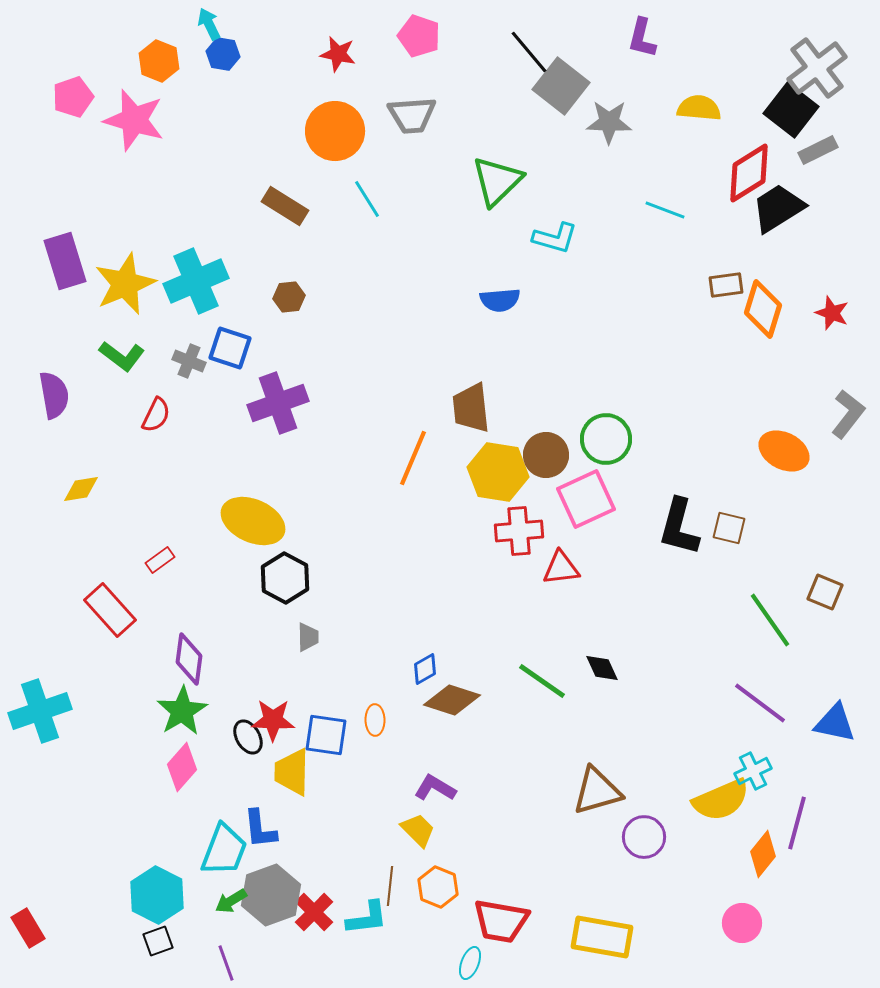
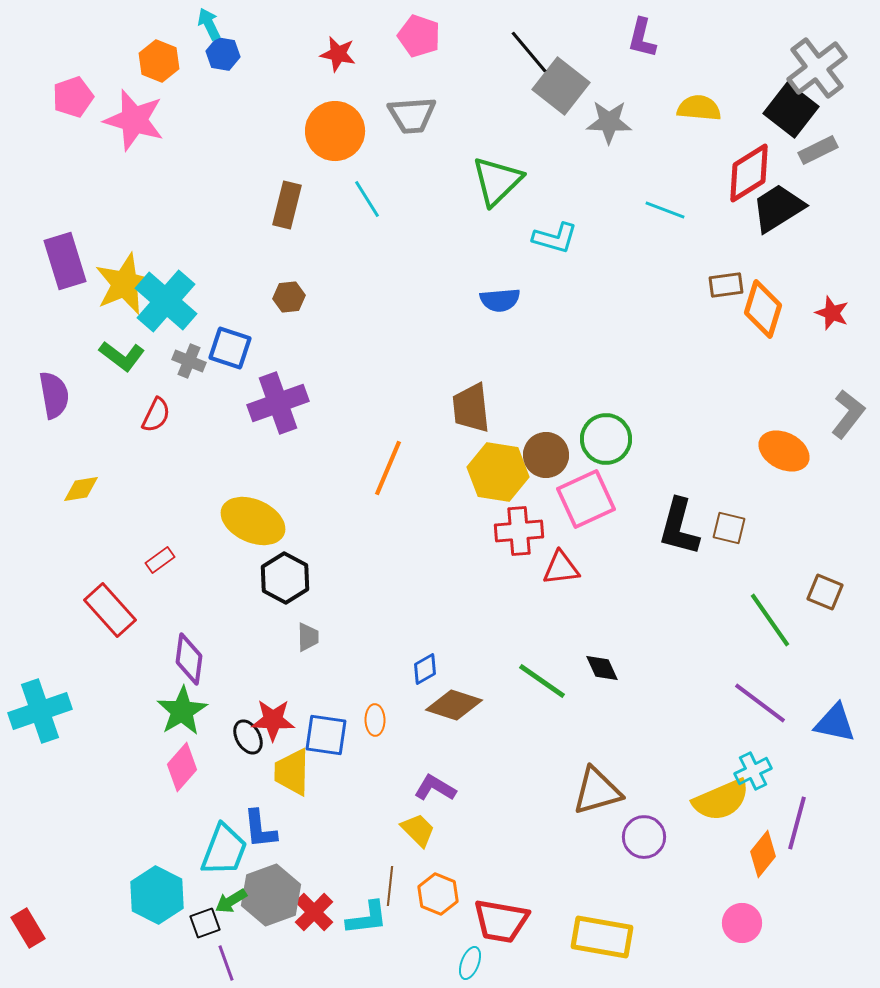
brown rectangle at (285, 206): moved 2 px right, 1 px up; rotated 72 degrees clockwise
cyan cross at (196, 281): moved 30 px left, 20 px down; rotated 26 degrees counterclockwise
orange line at (413, 458): moved 25 px left, 10 px down
brown diamond at (452, 700): moved 2 px right, 5 px down
orange hexagon at (438, 887): moved 7 px down
black square at (158, 941): moved 47 px right, 18 px up
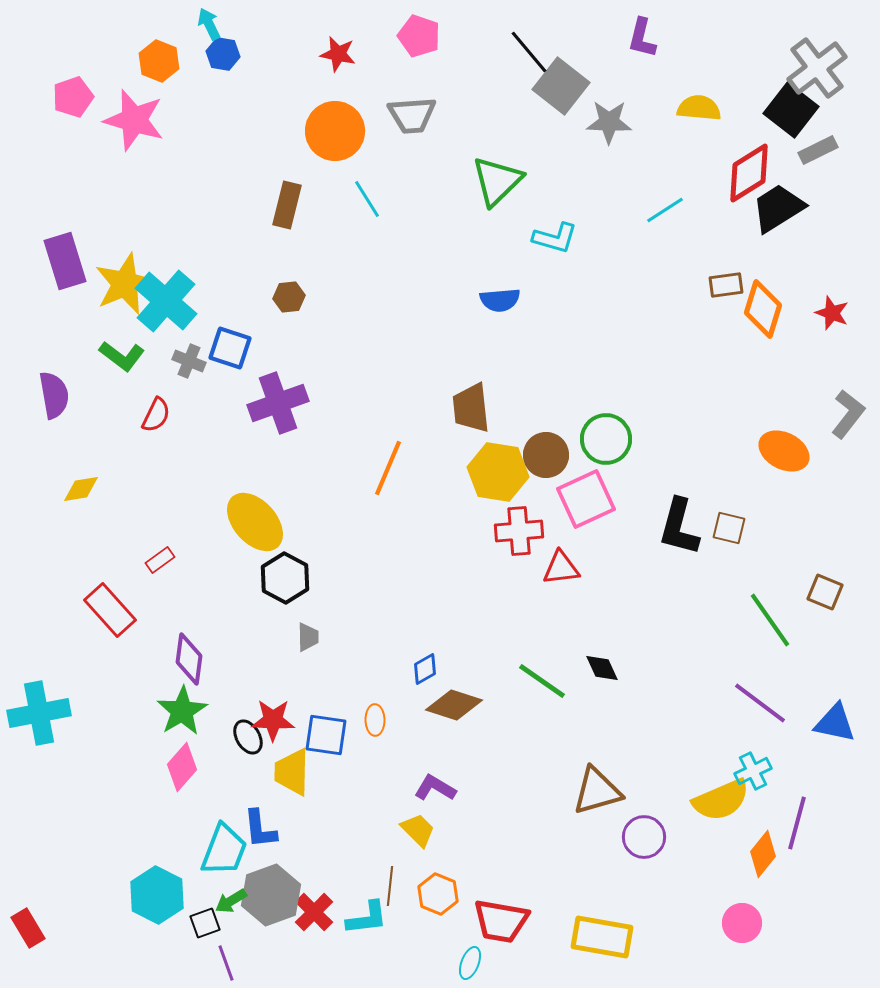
cyan line at (665, 210): rotated 54 degrees counterclockwise
yellow ellipse at (253, 521): moved 2 px right, 1 px down; rotated 24 degrees clockwise
cyan cross at (40, 711): moved 1 px left, 2 px down; rotated 8 degrees clockwise
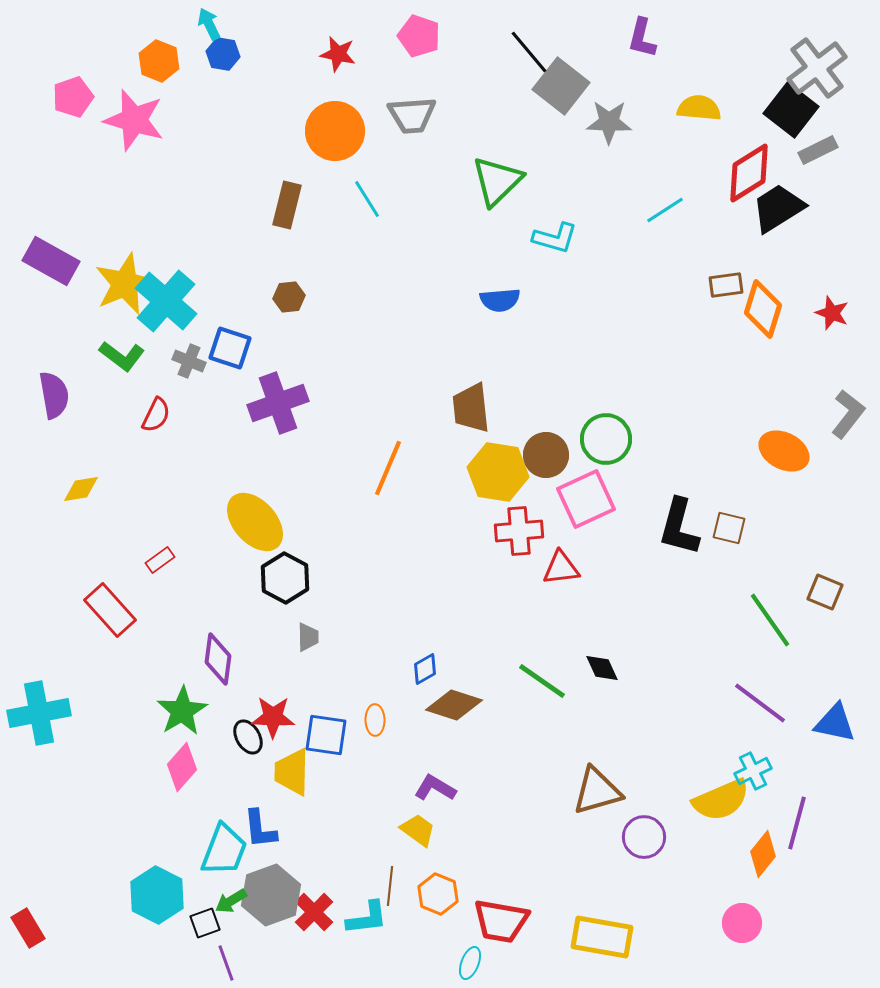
purple rectangle at (65, 261): moved 14 px left; rotated 44 degrees counterclockwise
purple diamond at (189, 659): moved 29 px right
red star at (273, 720): moved 3 px up
yellow trapezoid at (418, 830): rotated 9 degrees counterclockwise
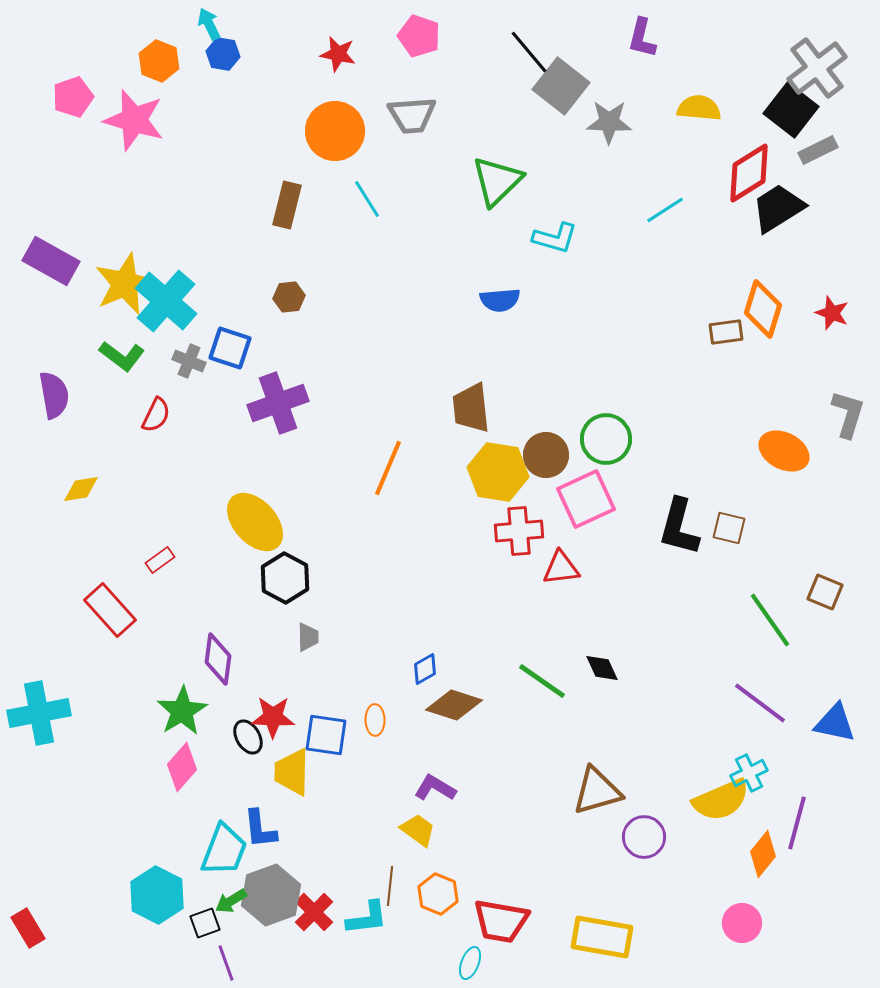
brown rectangle at (726, 285): moved 47 px down
gray L-shape at (848, 414): rotated 21 degrees counterclockwise
cyan cross at (753, 771): moved 4 px left, 2 px down
